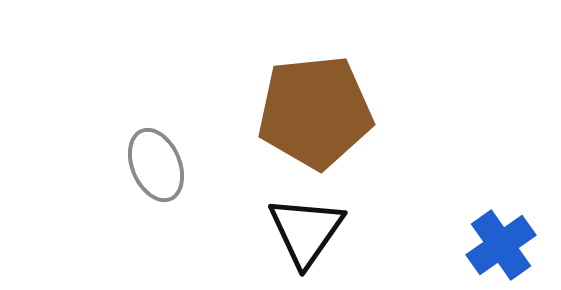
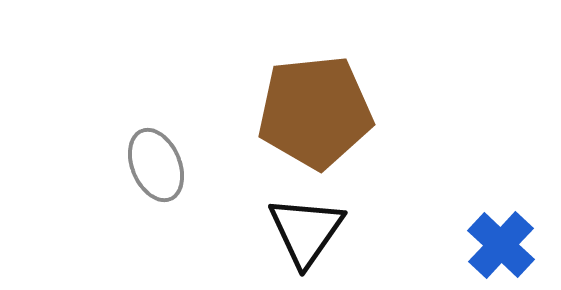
blue cross: rotated 12 degrees counterclockwise
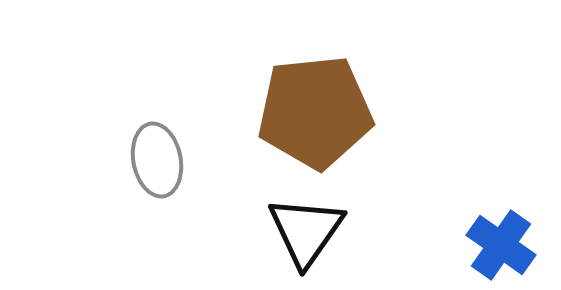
gray ellipse: moved 1 px right, 5 px up; rotated 12 degrees clockwise
blue cross: rotated 8 degrees counterclockwise
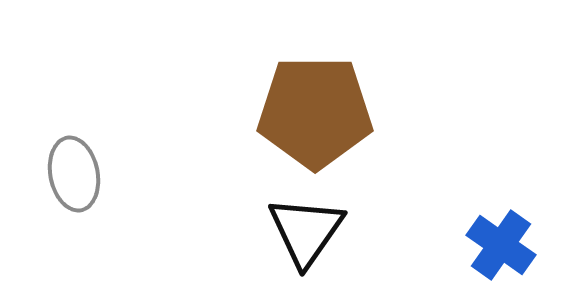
brown pentagon: rotated 6 degrees clockwise
gray ellipse: moved 83 px left, 14 px down
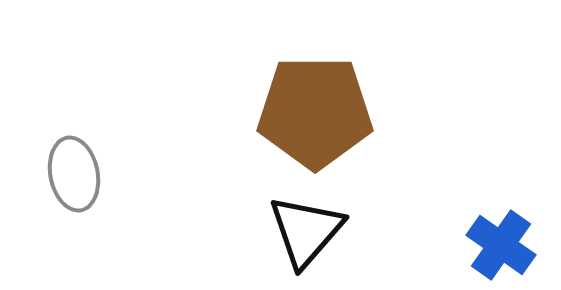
black triangle: rotated 6 degrees clockwise
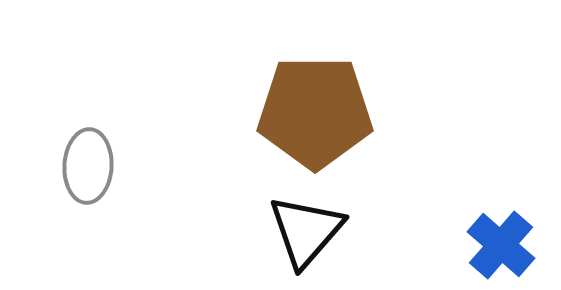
gray ellipse: moved 14 px right, 8 px up; rotated 14 degrees clockwise
blue cross: rotated 6 degrees clockwise
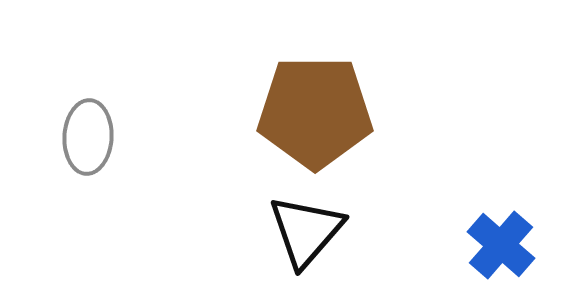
gray ellipse: moved 29 px up
